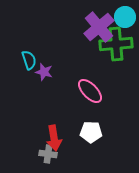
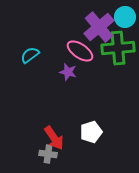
green cross: moved 2 px right, 4 px down
cyan semicircle: moved 1 px right, 5 px up; rotated 108 degrees counterclockwise
purple star: moved 24 px right
pink ellipse: moved 10 px left, 40 px up; rotated 12 degrees counterclockwise
white pentagon: rotated 20 degrees counterclockwise
red arrow: rotated 25 degrees counterclockwise
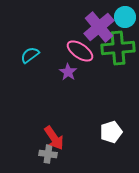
purple star: rotated 18 degrees clockwise
white pentagon: moved 20 px right
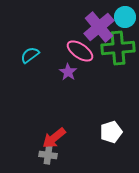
red arrow: rotated 85 degrees clockwise
gray cross: moved 1 px down
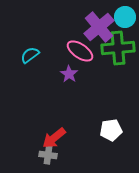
purple star: moved 1 px right, 2 px down
white pentagon: moved 2 px up; rotated 10 degrees clockwise
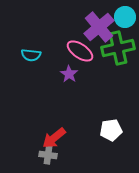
green cross: rotated 8 degrees counterclockwise
cyan semicircle: moved 1 px right; rotated 138 degrees counterclockwise
